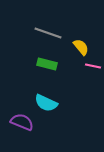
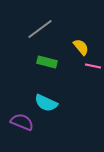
gray line: moved 8 px left, 4 px up; rotated 56 degrees counterclockwise
green rectangle: moved 2 px up
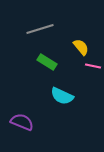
gray line: rotated 20 degrees clockwise
green rectangle: rotated 18 degrees clockwise
cyan semicircle: moved 16 px right, 7 px up
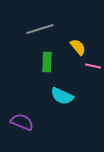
yellow semicircle: moved 3 px left
green rectangle: rotated 60 degrees clockwise
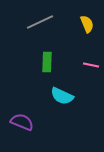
gray line: moved 7 px up; rotated 8 degrees counterclockwise
yellow semicircle: moved 9 px right, 23 px up; rotated 18 degrees clockwise
pink line: moved 2 px left, 1 px up
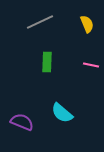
cyan semicircle: moved 17 px down; rotated 15 degrees clockwise
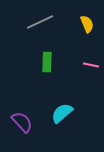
cyan semicircle: rotated 100 degrees clockwise
purple semicircle: rotated 25 degrees clockwise
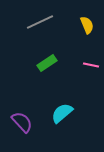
yellow semicircle: moved 1 px down
green rectangle: moved 1 px down; rotated 54 degrees clockwise
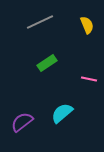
pink line: moved 2 px left, 14 px down
purple semicircle: rotated 85 degrees counterclockwise
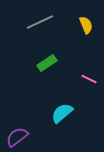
yellow semicircle: moved 1 px left
pink line: rotated 14 degrees clockwise
purple semicircle: moved 5 px left, 15 px down
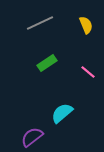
gray line: moved 1 px down
pink line: moved 1 px left, 7 px up; rotated 14 degrees clockwise
purple semicircle: moved 15 px right
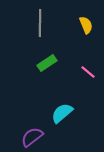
gray line: rotated 64 degrees counterclockwise
